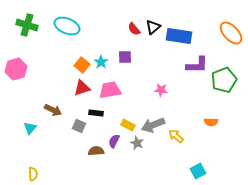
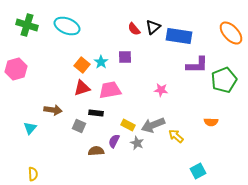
brown arrow: rotated 18 degrees counterclockwise
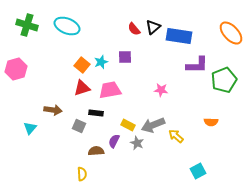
cyan star: rotated 16 degrees clockwise
yellow semicircle: moved 49 px right
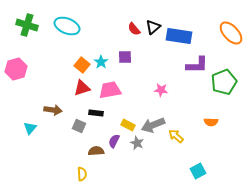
cyan star: rotated 16 degrees counterclockwise
green pentagon: moved 2 px down
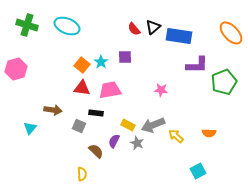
red triangle: rotated 24 degrees clockwise
orange semicircle: moved 2 px left, 11 px down
brown semicircle: rotated 49 degrees clockwise
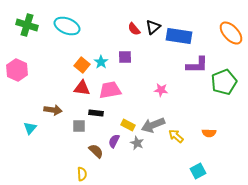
pink hexagon: moved 1 px right, 1 px down; rotated 20 degrees counterclockwise
gray square: rotated 24 degrees counterclockwise
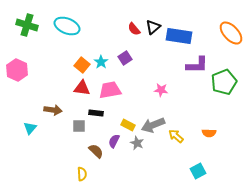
purple square: moved 1 px down; rotated 32 degrees counterclockwise
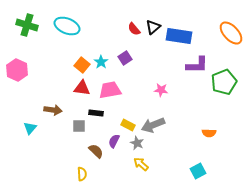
yellow arrow: moved 35 px left, 28 px down
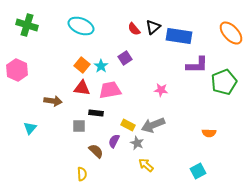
cyan ellipse: moved 14 px right
cyan star: moved 4 px down
brown arrow: moved 9 px up
yellow arrow: moved 5 px right, 1 px down
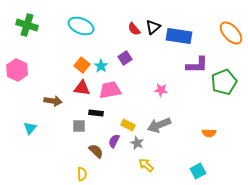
gray arrow: moved 6 px right
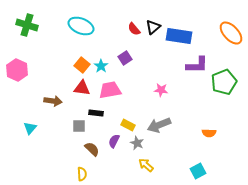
brown semicircle: moved 4 px left, 2 px up
